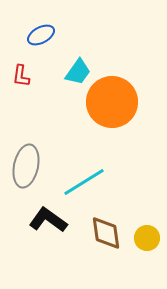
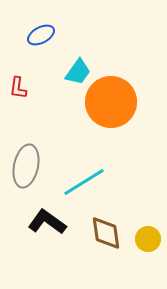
red L-shape: moved 3 px left, 12 px down
orange circle: moved 1 px left
black L-shape: moved 1 px left, 2 px down
yellow circle: moved 1 px right, 1 px down
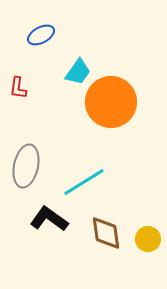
black L-shape: moved 2 px right, 3 px up
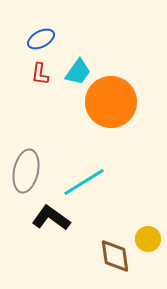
blue ellipse: moved 4 px down
red L-shape: moved 22 px right, 14 px up
gray ellipse: moved 5 px down
black L-shape: moved 2 px right, 1 px up
brown diamond: moved 9 px right, 23 px down
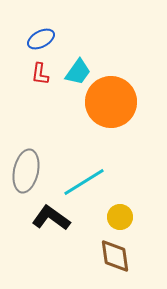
yellow circle: moved 28 px left, 22 px up
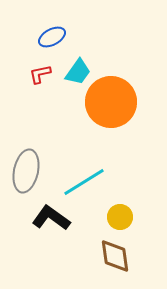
blue ellipse: moved 11 px right, 2 px up
red L-shape: rotated 70 degrees clockwise
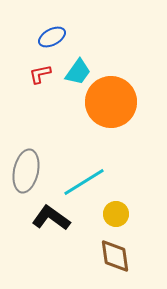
yellow circle: moved 4 px left, 3 px up
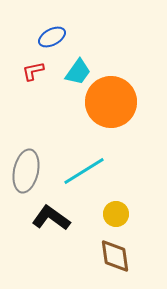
red L-shape: moved 7 px left, 3 px up
cyan line: moved 11 px up
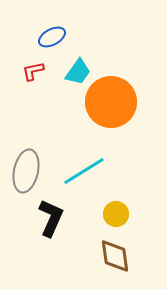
black L-shape: rotated 78 degrees clockwise
